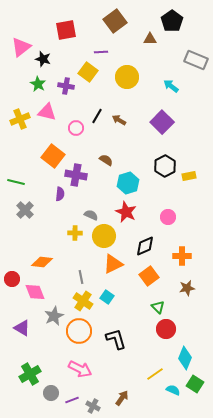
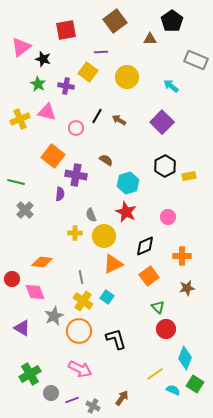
gray semicircle at (91, 215): rotated 136 degrees counterclockwise
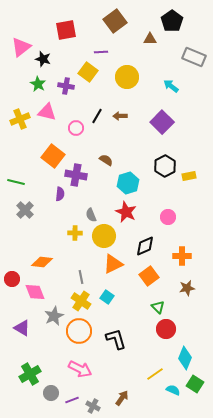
gray rectangle at (196, 60): moved 2 px left, 3 px up
brown arrow at (119, 120): moved 1 px right, 4 px up; rotated 32 degrees counterclockwise
yellow cross at (83, 301): moved 2 px left
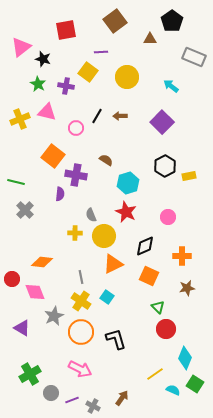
orange square at (149, 276): rotated 30 degrees counterclockwise
orange circle at (79, 331): moved 2 px right, 1 px down
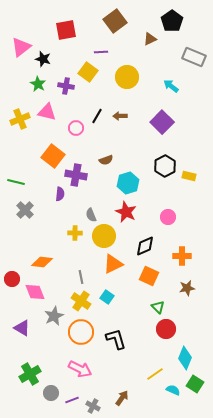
brown triangle at (150, 39): rotated 24 degrees counterclockwise
brown semicircle at (106, 160): rotated 128 degrees clockwise
yellow rectangle at (189, 176): rotated 24 degrees clockwise
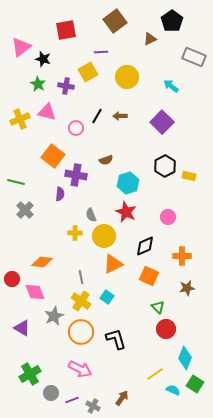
yellow square at (88, 72): rotated 24 degrees clockwise
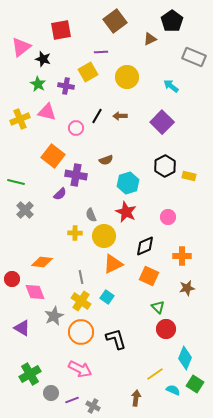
red square at (66, 30): moved 5 px left
purple semicircle at (60, 194): rotated 40 degrees clockwise
brown arrow at (122, 398): moved 14 px right; rotated 28 degrees counterclockwise
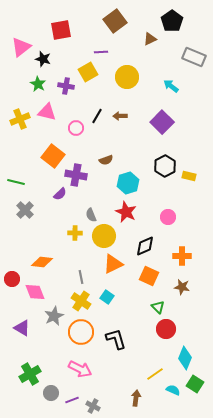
brown star at (187, 288): moved 5 px left, 1 px up; rotated 21 degrees clockwise
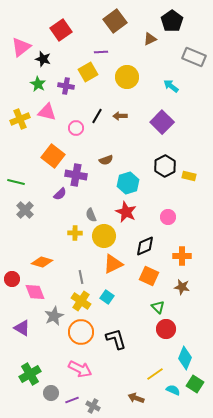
red square at (61, 30): rotated 25 degrees counterclockwise
orange diamond at (42, 262): rotated 10 degrees clockwise
brown arrow at (136, 398): rotated 77 degrees counterclockwise
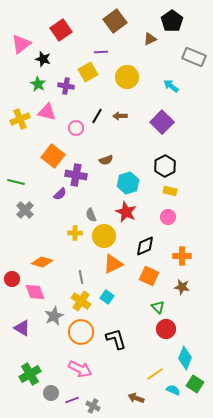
pink triangle at (21, 47): moved 3 px up
yellow rectangle at (189, 176): moved 19 px left, 15 px down
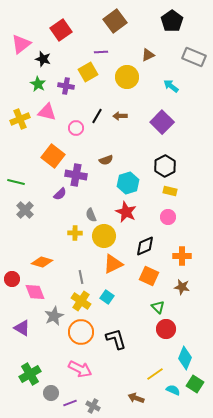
brown triangle at (150, 39): moved 2 px left, 16 px down
purple line at (72, 400): moved 2 px left, 3 px down
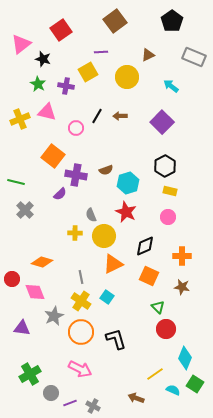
brown semicircle at (106, 160): moved 10 px down
purple triangle at (22, 328): rotated 24 degrees counterclockwise
